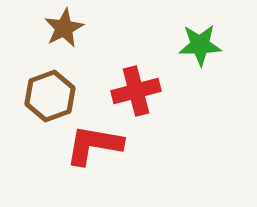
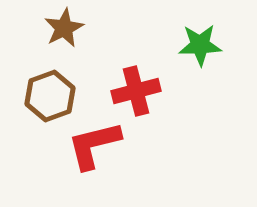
red L-shape: rotated 24 degrees counterclockwise
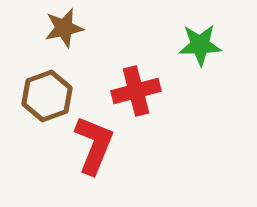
brown star: rotated 15 degrees clockwise
brown hexagon: moved 3 px left
red L-shape: rotated 126 degrees clockwise
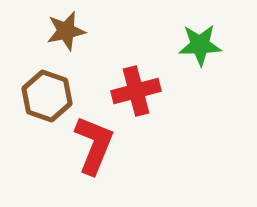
brown star: moved 2 px right, 3 px down
brown hexagon: rotated 21 degrees counterclockwise
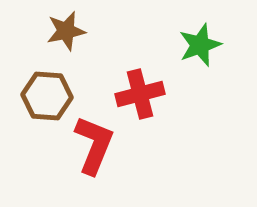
green star: rotated 18 degrees counterclockwise
red cross: moved 4 px right, 3 px down
brown hexagon: rotated 15 degrees counterclockwise
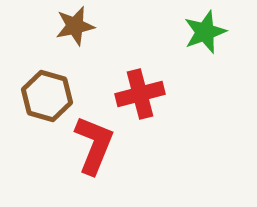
brown star: moved 9 px right, 5 px up
green star: moved 5 px right, 13 px up
brown hexagon: rotated 12 degrees clockwise
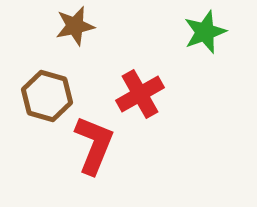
red cross: rotated 15 degrees counterclockwise
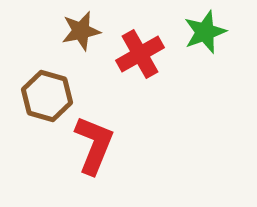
brown star: moved 6 px right, 5 px down
red cross: moved 40 px up
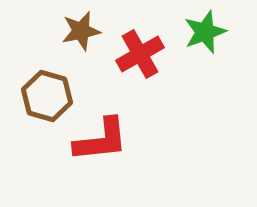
red L-shape: moved 7 px right, 5 px up; rotated 62 degrees clockwise
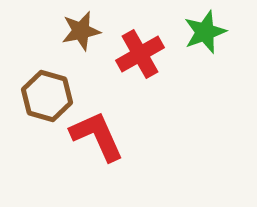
red L-shape: moved 4 px left, 4 px up; rotated 108 degrees counterclockwise
